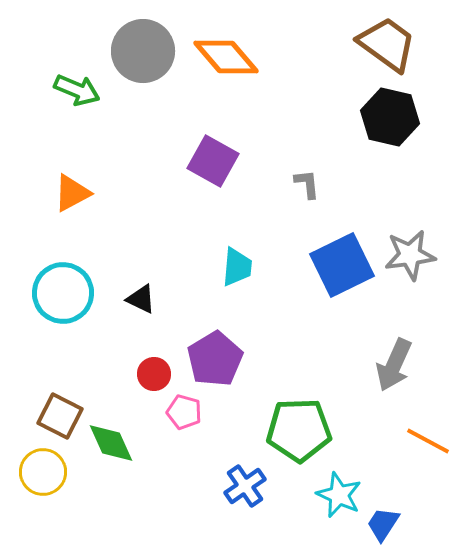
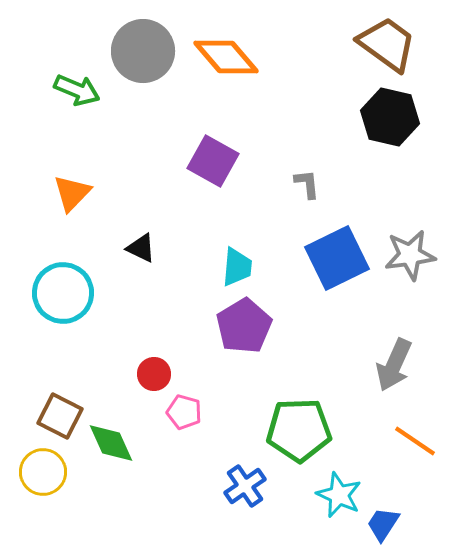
orange triangle: rotated 18 degrees counterclockwise
blue square: moved 5 px left, 7 px up
black triangle: moved 51 px up
purple pentagon: moved 29 px right, 33 px up
orange line: moved 13 px left; rotated 6 degrees clockwise
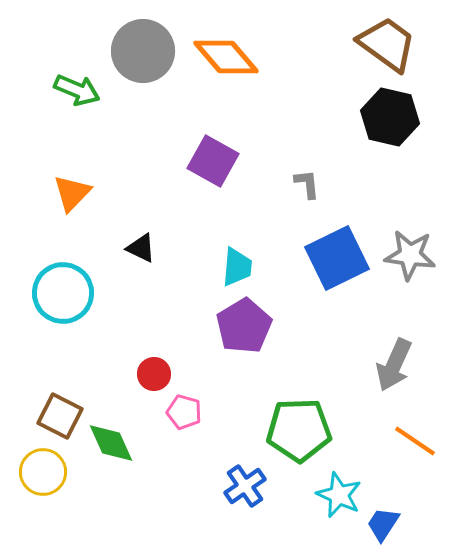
gray star: rotated 15 degrees clockwise
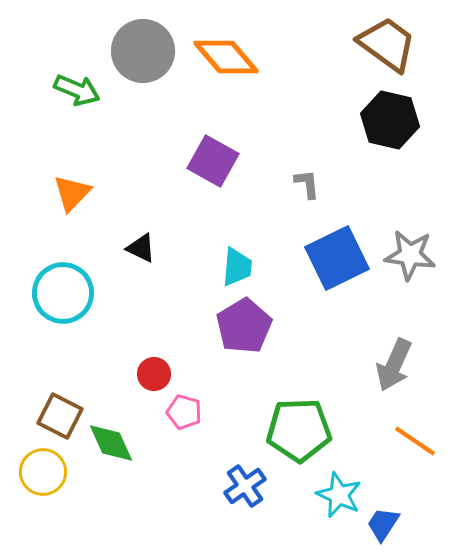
black hexagon: moved 3 px down
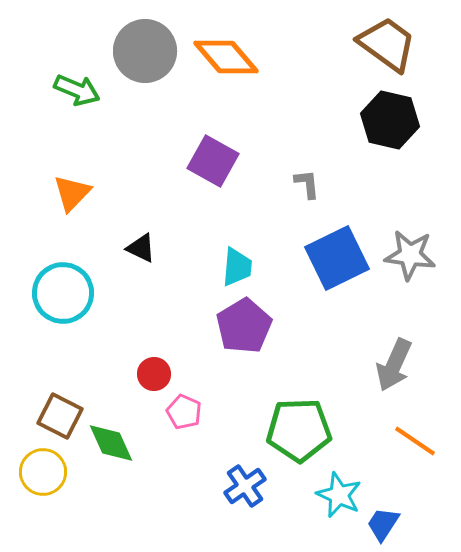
gray circle: moved 2 px right
pink pentagon: rotated 8 degrees clockwise
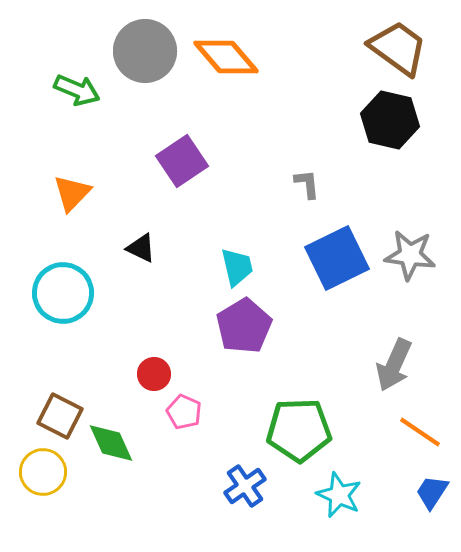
brown trapezoid: moved 11 px right, 4 px down
purple square: moved 31 px left; rotated 27 degrees clockwise
cyan trapezoid: rotated 18 degrees counterclockwise
orange line: moved 5 px right, 9 px up
blue trapezoid: moved 49 px right, 32 px up
